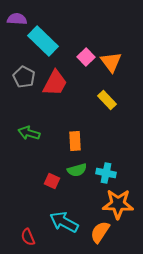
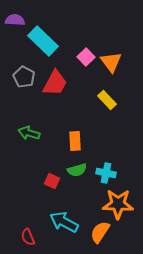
purple semicircle: moved 2 px left, 1 px down
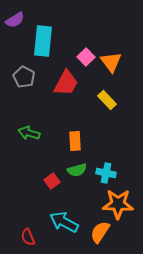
purple semicircle: rotated 144 degrees clockwise
cyan rectangle: rotated 52 degrees clockwise
red trapezoid: moved 11 px right
red square: rotated 28 degrees clockwise
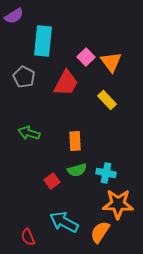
purple semicircle: moved 1 px left, 4 px up
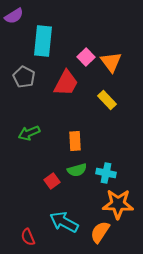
green arrow: rotated 40 degrees counterclockwise
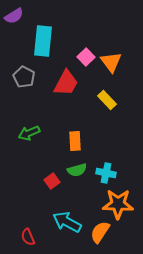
cyan arrow: moved 3 px right
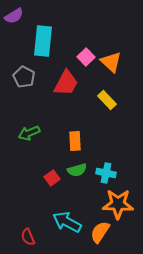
orange triangle: rotated 10 degrees counterclockwise
red square: moved 3 px up
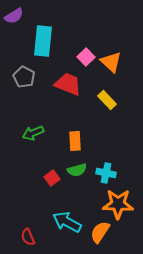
red trapezoid: moved 2 px right, 1 px down; rotated 96 degrees counterclockwise
green arrow: moved 4 px right
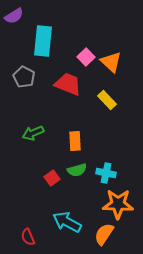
orange semicircle: moved 4 px right, 2 px down
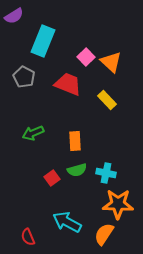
cyan rectangle: rotated 16 degrees clockwise
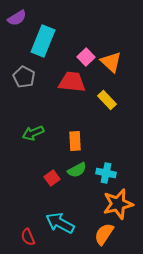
purple semicircle: moved 3 px right, 2 px down
red trapezoid: moved 4 px right, 2 px up; rotated 16 degrees counterclockwise
green semicircle: rotated 12 degrees counterclockwise
orange star: rotated 16 degrees counterclockwise
cyan arrow: moved 7 px left, 1 px down
